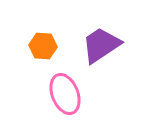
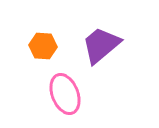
purple trapezoid: rotated 6 degrees counterclockwise
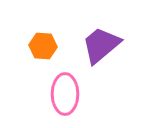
pink ellipse: rotated 21 degrees clockwise
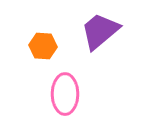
purple trapezoid: moved 1 px left, 14 px up
